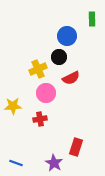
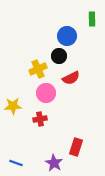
black circle: moved 1 px up
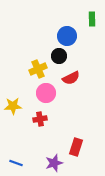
purple star: rotated 24 degrees clockwise
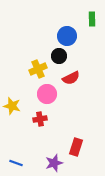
pink circle: moved 1 px right, 1 px down
yellow star: moved 1 px left; rotated 18 degrees clockwise
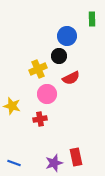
red rectangle: moved 10 px down; rotated 30 degrees counterclockwise
blue line: moved 2 px left
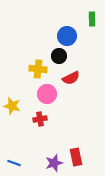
yellow cross: rotated 30 degrees clockwise
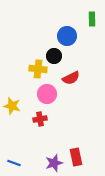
black circle: moved 5 px left
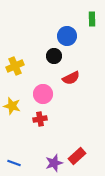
yellow cross: moved 23 px left, 3 px up; rotated 30 degrees counterclockwise
pink circle: moved 4 px left
red rectangle: moved 1 px right, 1 px up; rotated 60 degrees clockwise
